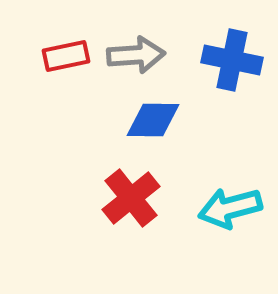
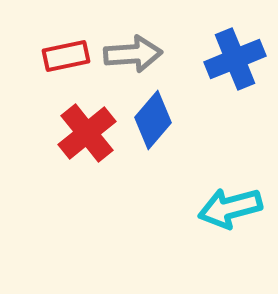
gray arrow: moved 3 px left, 1 px up
blue cross: moved 3 px right, 1 px up; rotated 34 degrees counterclockwise
blue diamond: rotated 50 degrees counterclockwise
red cross: moved 44 px left, 65 px up
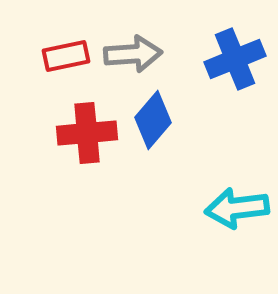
red cross: rotated 34 degrees clockwise
cyan arrow: moved 7 px right; rotated 8 degrees clockwise
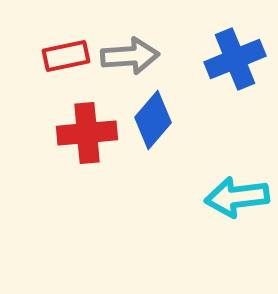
gray arrow: moved 3 px left, 2 px down
cyan arrow: moved 11 px up
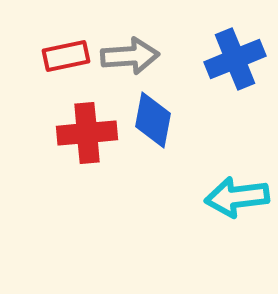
blue diamond: rotated 30 degrees counterclockwise
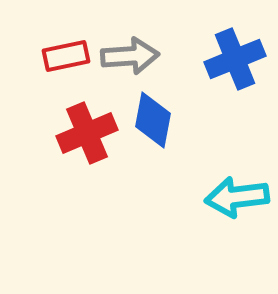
red cross: rotated 18 degrees counterclockwise
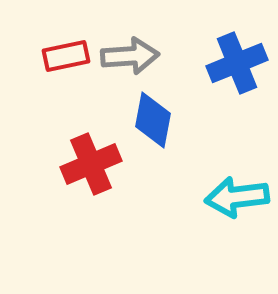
blue cross: moved 2 px right, 4 px down
red cross: moved 4 px right, 31 px down
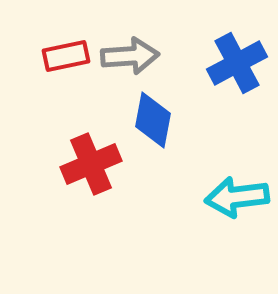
blue cross: rotated 6 degrees counterclockwise
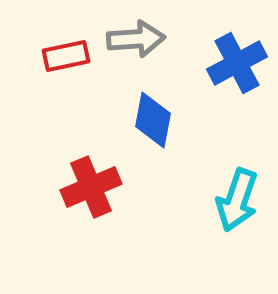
gray arrow: moved 6 px right, 17 px up
red cross: moved 23 px down
cyan arrow: moved 3 px down; rotated 64 degrees counterclockwise
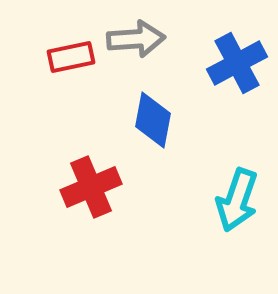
red rectangle: moved 5 px right, 1 px down
